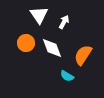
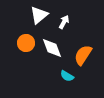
white triangle: rotated 24 degrees clockwise
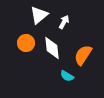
white diamond: rotated 15 degrees clockwise
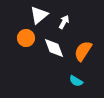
orange circle: moved 5 px up
white diamond: moved 2 px right; rotated 15 degrees counterclockwise
orange semicircle: moved 4 px up
cyan semicircle: moved 9 px right, 5 px down
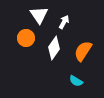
white triangle: rotated 24 degrees counterclockwise
white diamond: rotated 55 degrees clockwise
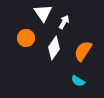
white triangle: moved 4 px right, 2 px up
cyan semicircle: moved 2 px right
